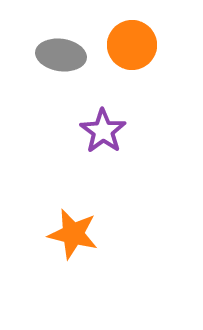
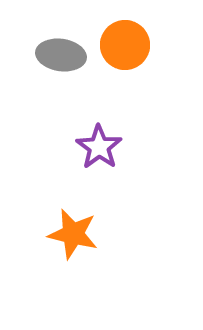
orange circle: moved 7 px left
purple star: moved 4 px left, 16 px down
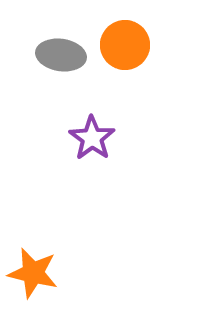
purple star: moved 7 px left, 9 px up
orange star: moved 40 px left, 39 px down
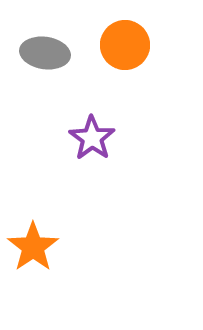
gray ellipse: moved 16 px left, 2 px up
orange star: moved 26 px up; rotated 24 degrees clockwise
